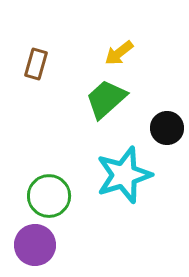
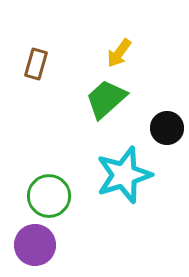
yellow arrow: rotated 16 degrees counterclockwise
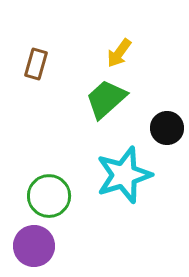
purple circle: moved 1 px left, 1 px down
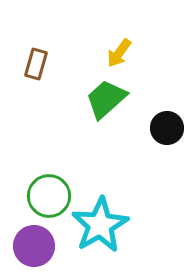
cyan star: moved 24 px left, 50 px down; rotated 12 degrees counterclockwise
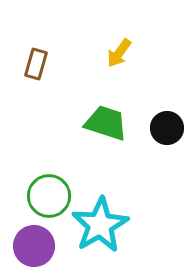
green trapezoid: moved 24 px down; rotated 60 degrees clockwise
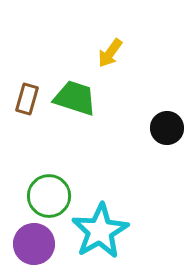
yellow arrow: moved 9 px left
brown rectangle: moved 9 px left, 35 px down
green trapezoid: moved 31 px left, 25 px up
cyan star: moved 6 px down
purple circle: moved 2 px up
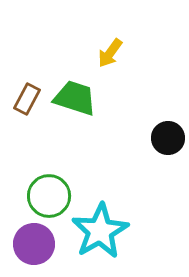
brown rectangle: rotated 12 degrees clockwise
black circle: moved 1 px right, 10 px down
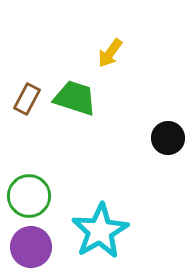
green circle: moved 20 px left
purple circle: moved 3 px left, 3 px down
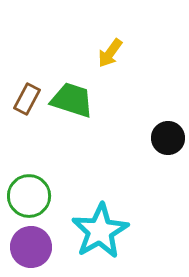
green trapezoid: moved 3 px left, 2 px down
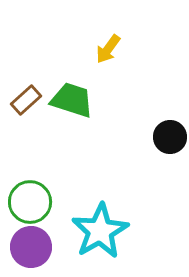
yellow arrow: moved 2 px left, 4 px up
brown rectangle: moved 1 px left, 1 px down; rotated 20 degrees clockwise
black circle: moved 2 px right, 1 px up
green circle: moved 1 px right, 6 px down
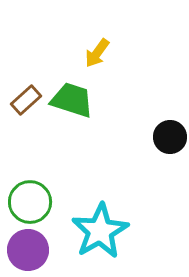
yellow arrow: moved 11 px left, 4 px down
purple circle: moved 3 px left, 3 px down
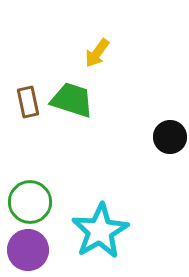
brown rectangle: moved 2 px right, 2 px down; rotated 60 degrees counterclockwise
